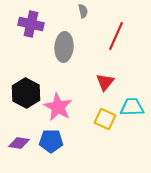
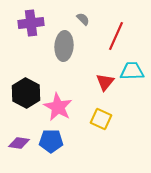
gray semicircle: moved 8 px down; rotated 32 degrees counterclockwise
purple cross: moved 1 px up; rotated 20 degrees counterclockwise
gray ellipse: moved 1 px up
cyan trapezoid: moved 36 px up
yellow square: moved 4 px left
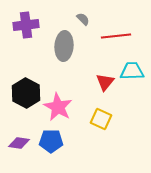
purple cross: moved 5 px left, 2 px down
red line: rotated 60 degrees clockwise
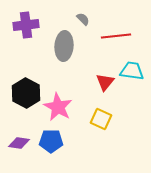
cyan trapezoid: rotated 10 degrees clockwise
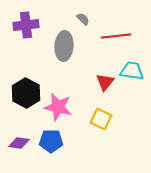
pink star: rotated 16 degrees counterclockwise
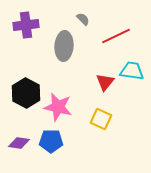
red line: rotated 20 degrees counterclockwise
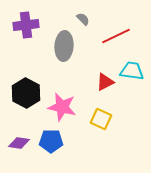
red triangle: rotated 24 degrees clockwise
pink star: moved 4 px right
